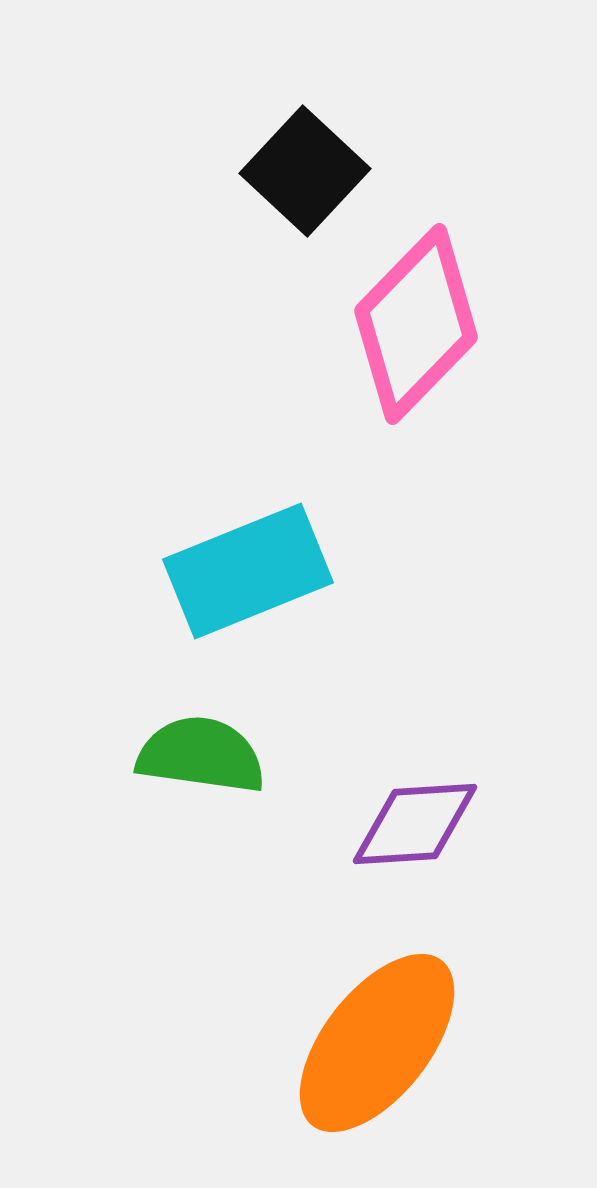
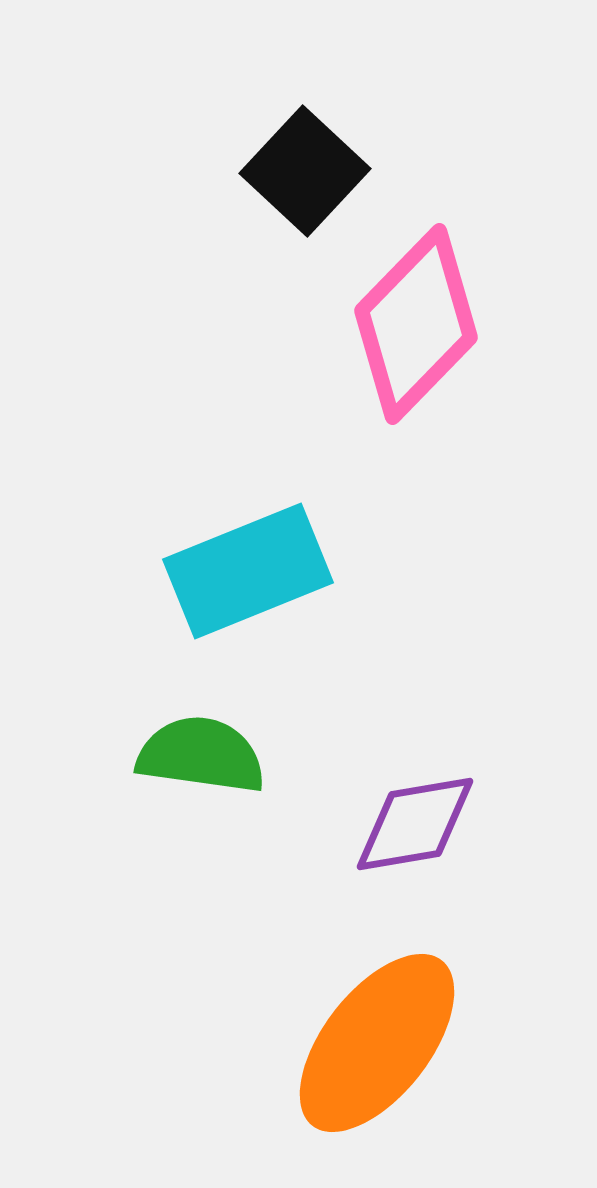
purple diamond: rotated 6 degrees counterclockwise
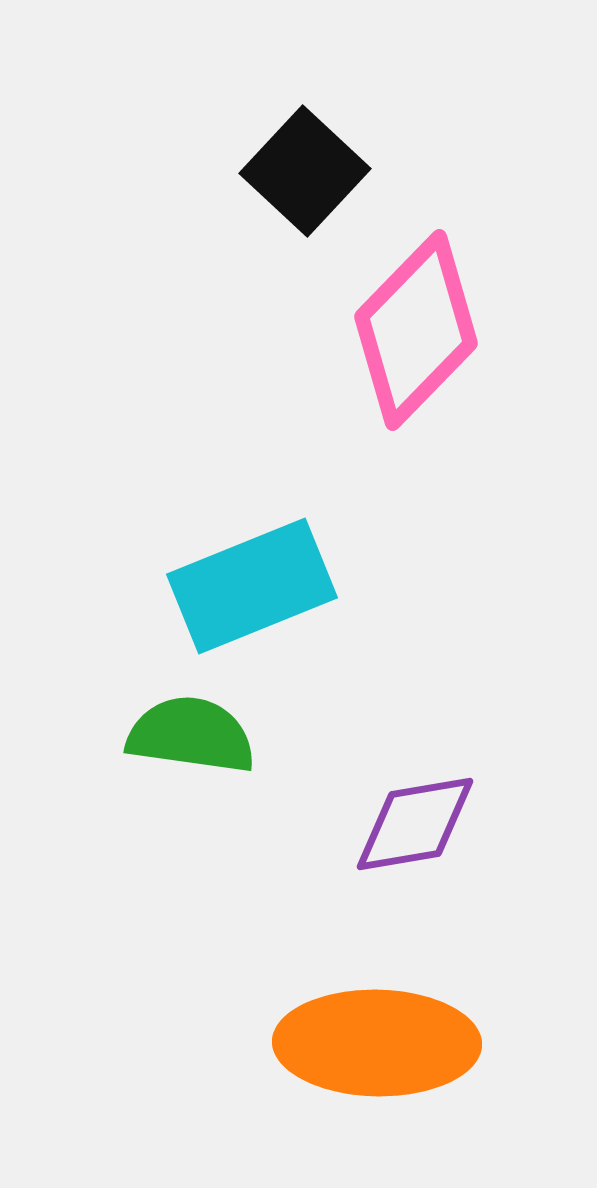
pink diamond: moved 6 px down
cyan rectangle: moved 4 px right, 15 px down
green semicircle: moved 10 px left, 20 px up
orange ellipse: rotated 53 degrees clockwise
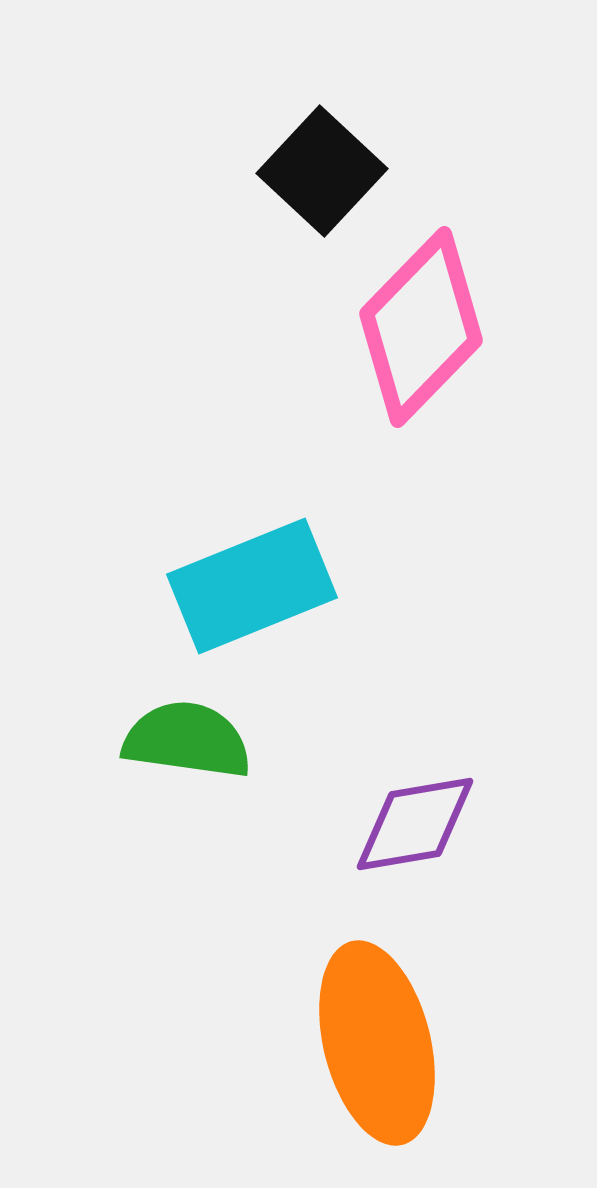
black square: moved 17 px right
pink diamond: moved 5 px right, 3 px up
green semicircle: moved 4 px left, 5 px down
orange ellipse: rotated 75 degrees clockwise
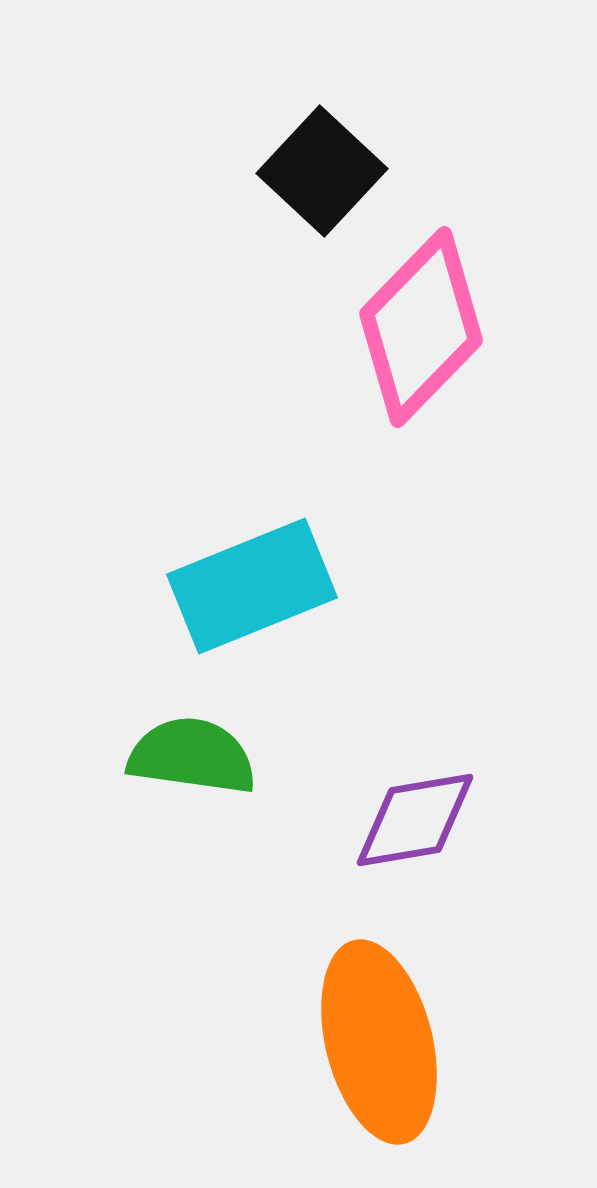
green semicircle: moved 5 px right, 16 px down
purple diamond: moved 4 px up
orange ellipse: moved 2 px right, 1 px up
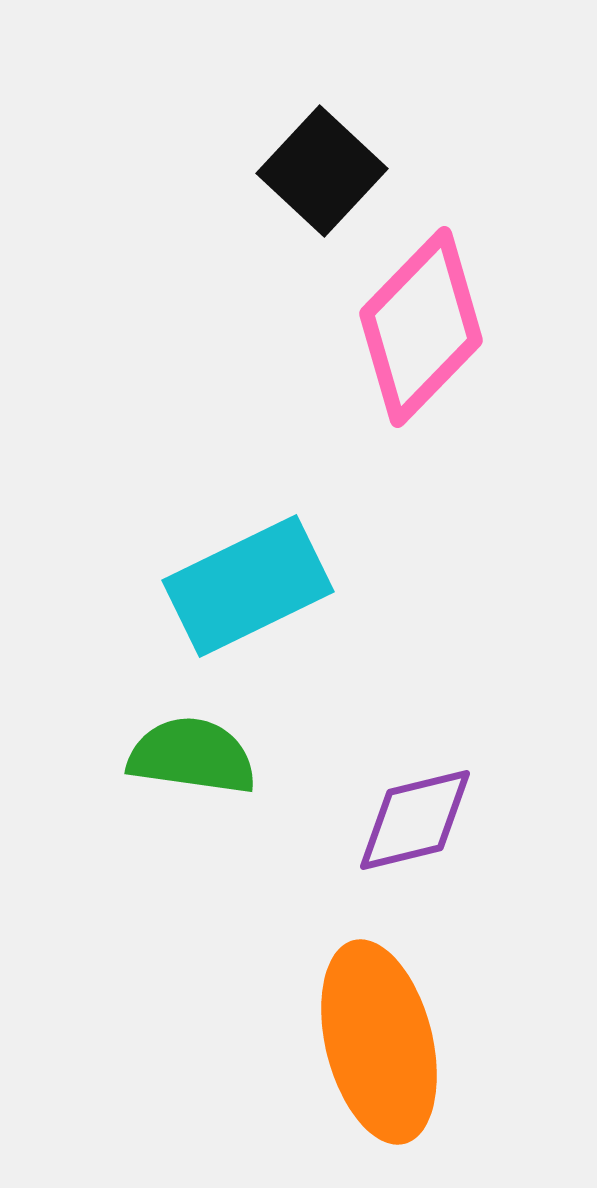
cyan rectangle: moved 4 px left; rotated 4 degrees counterclockwise
purple diamond: rotated 4 degrees counterclockwise
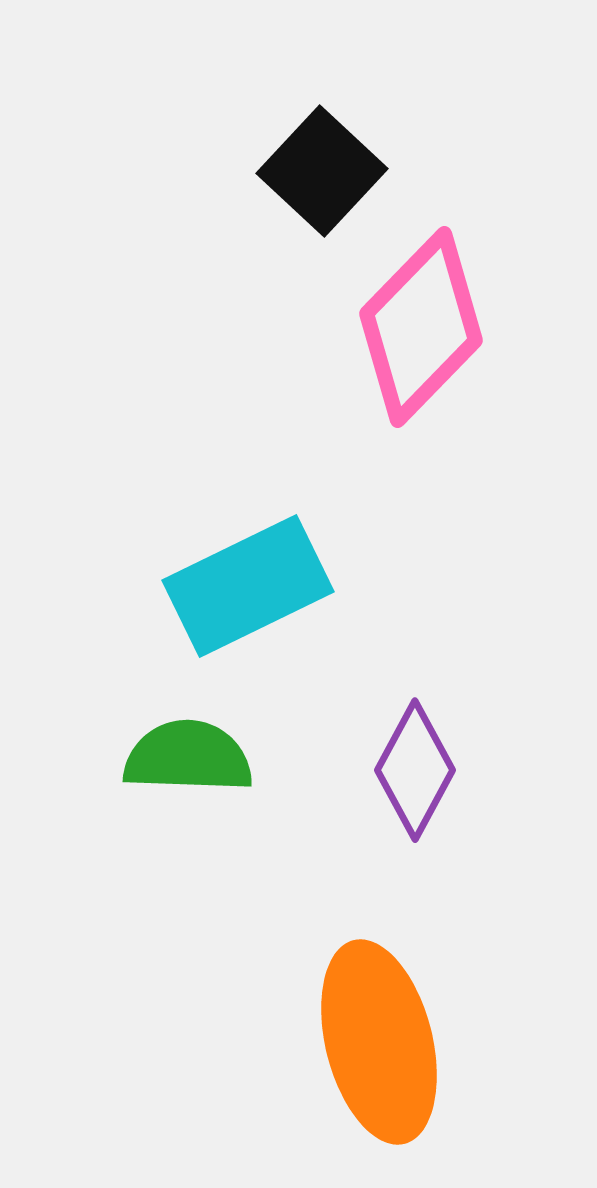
green semicircle: moved 4 px left, 1 px down; rotated 6 degrees counterclockwise
purple diamond: moved 50 px up; rotated 48 degrees counterclockwise
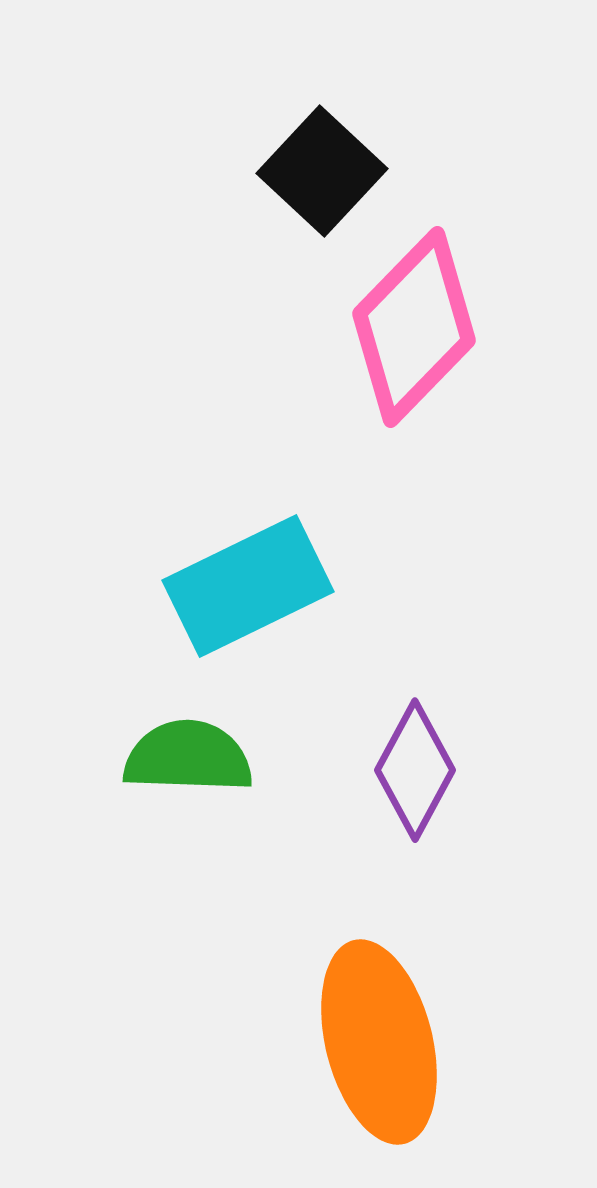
pink diamond: moved 7 px left
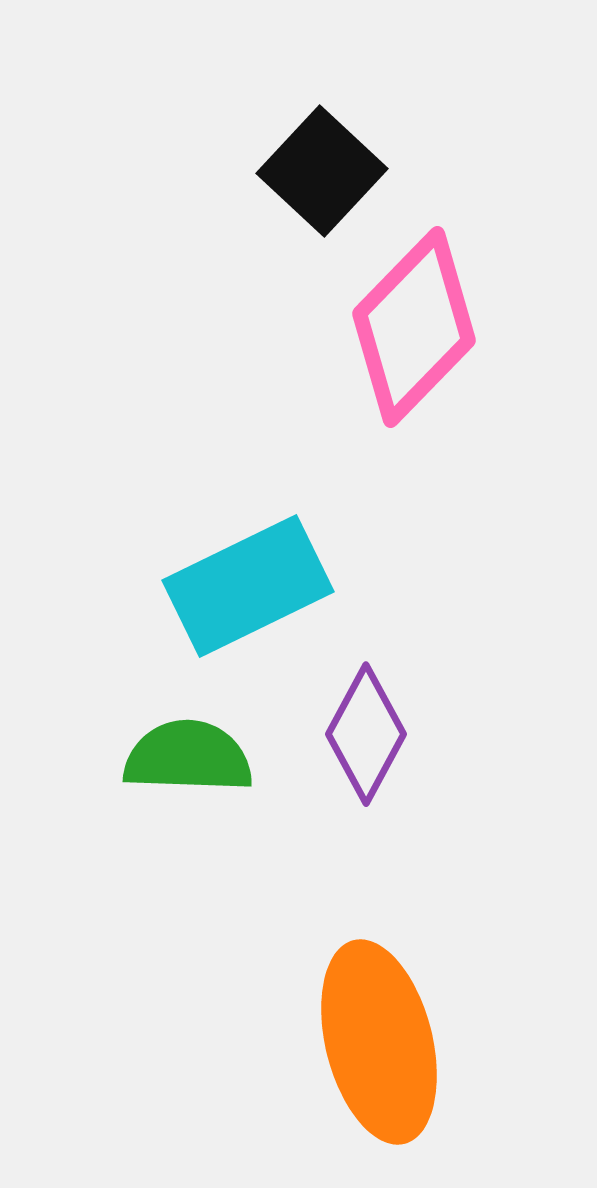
purple diamond: moved 49 px left, 36 px up
